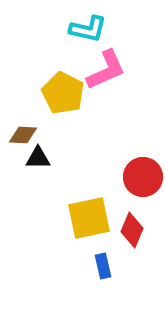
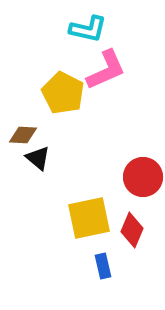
black triangle: rotated 40 degrees clockwise
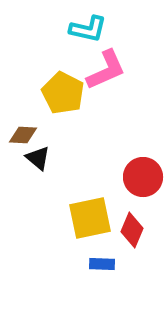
yellow square: moved 1 px right
blue rectangle: moved 1 px left, 2 px up; rotated 75 degrees counterclockwise
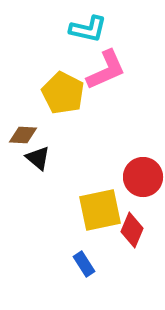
yellow square: moved 10 px right, 8 px up
blue rectangle: moved 18 px left; rotated 55 degrees clockwise
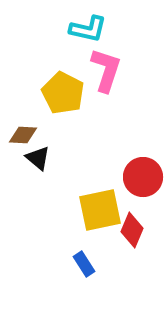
pink L-shape: rotated 48 degrees counterclockwise
